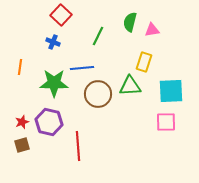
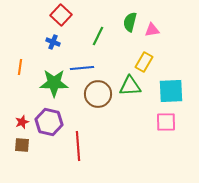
yellow rectangle: rotated 12 degrees clockwise
brown square: rotated 21 degrees clockwise
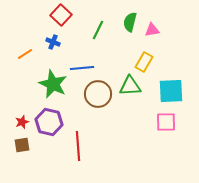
green line: moved 6 px up
orange line: moved 5 px right, 13 px up; rotated 49 degrees clockwise
green star: moved 1 px left, 1 px down; rotated 24 degrees clockwise
brown square: rotated 14 degrees counterclockwise
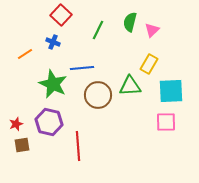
pink triangle: rotated 35 degrees counterclockwise
yellow rectangle: moved 5 px right, 2 px down
brown circle: moved 1 px down
red star: moved 6 px left, 2 px down
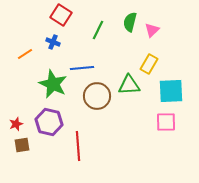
red square: rotated 10 degrees counterclockwise
green triangle: moved 1 px left, 1 px up
brown circle: moved 1 px left, 1 px down
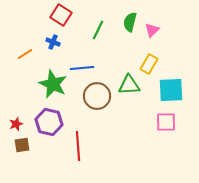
cyan square: moved 1 px up
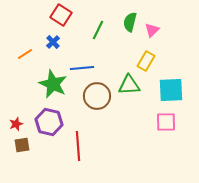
blue cross: rotated 24 degrees clockwise
yellow rectangle: moved 3 px left, 3 px up
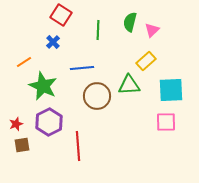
green line: rotated 24 degrees counterclockwise
orange line: moved 1 px left, 8 px down
yellow rectangle: rotated 18 degrees clockwise
green star: moved 10 px left, 2 px down
purple hexagon: rotated 20 degrees clockwise
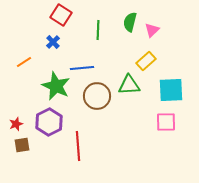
green star: moved 13 px right
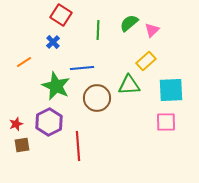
green semicircle: moved 1 px left, 1 px down; rotated 36 degrees clockwise
brown circle: moved 2 px down
